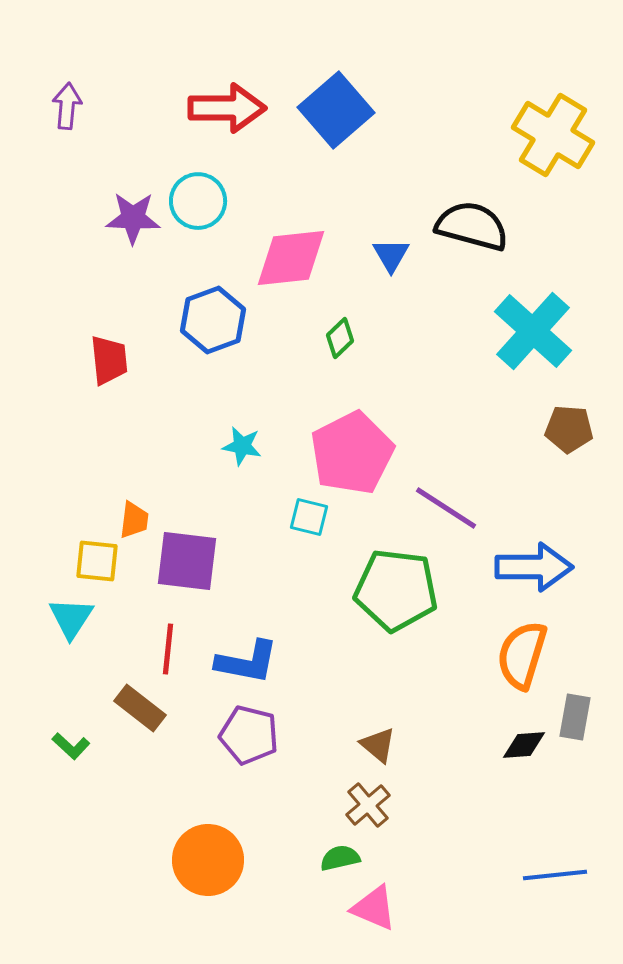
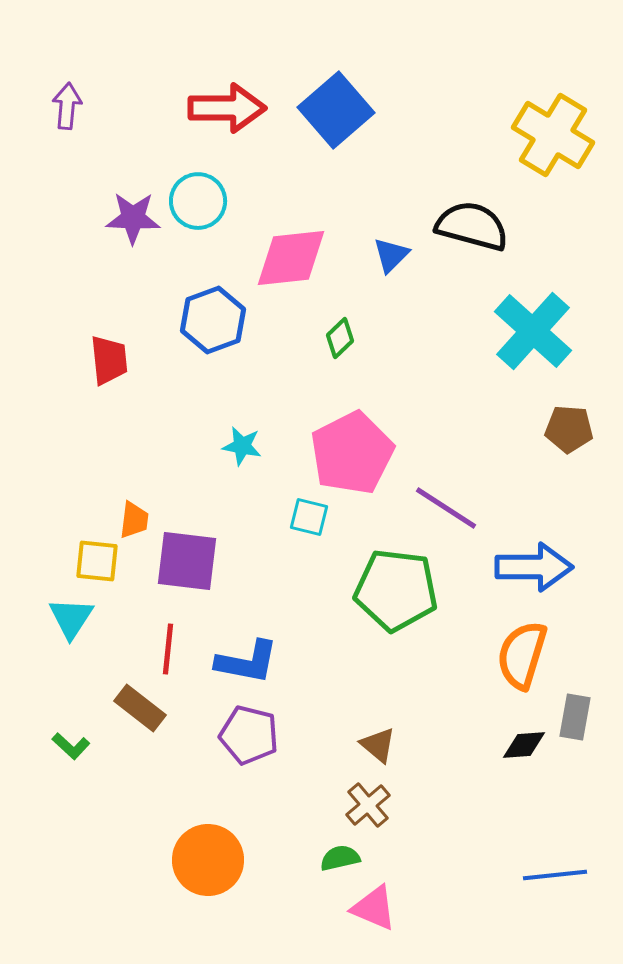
blue triangle: rotated 15 degrees clockwise
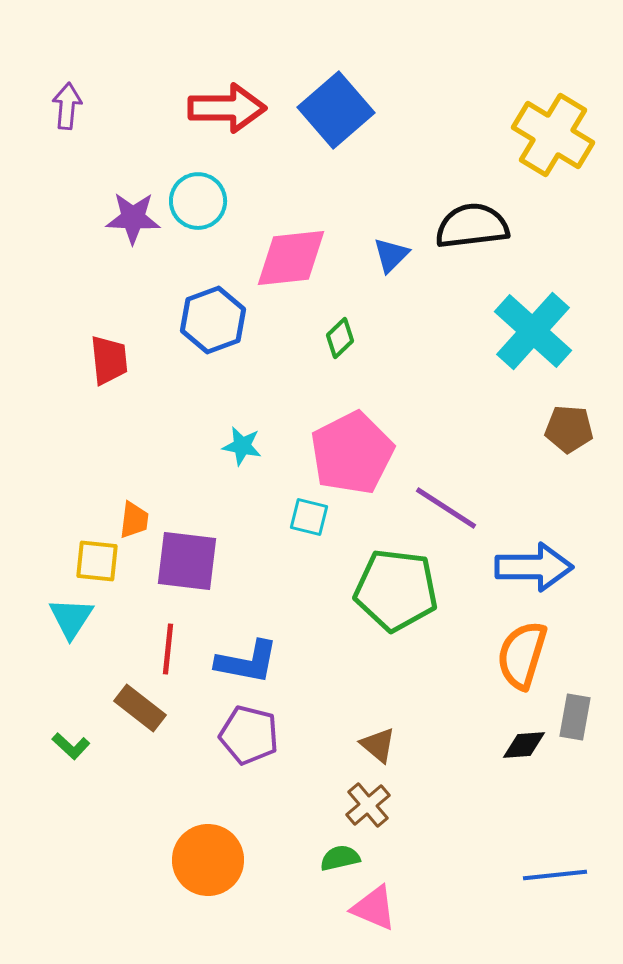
black semicircle: rotated 22 degrees counterclockwise
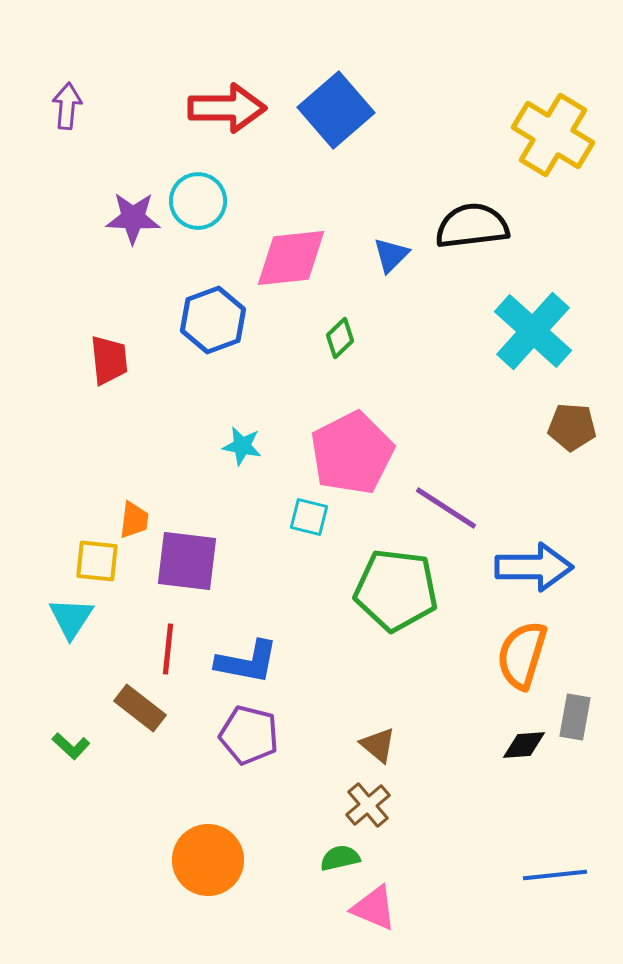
brown pentagon: moved 3 px right, 2 px up
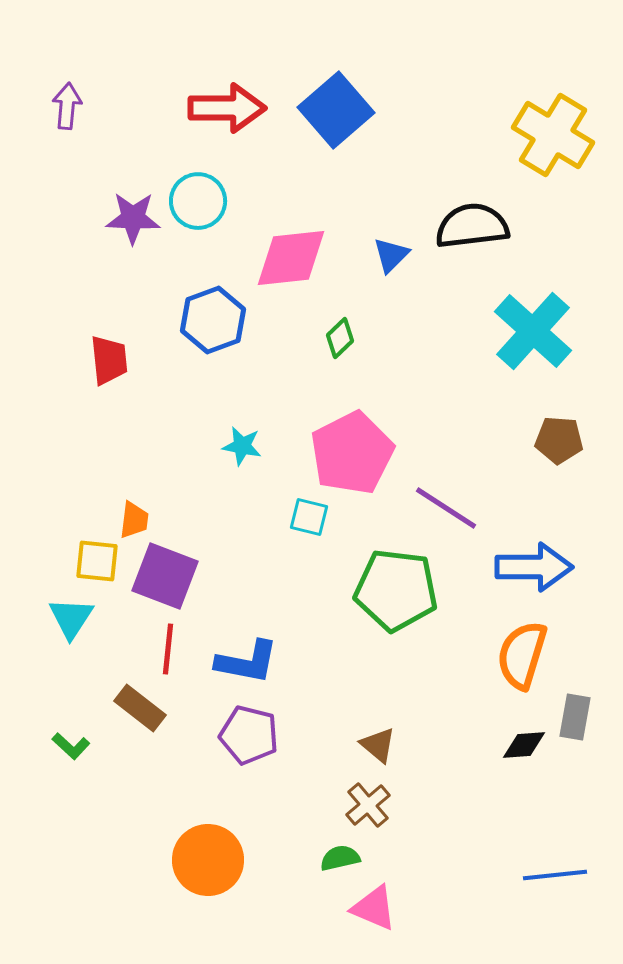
brown pentagon: moved 13 px left, 13 px down
purple square: moved 22 px left, 15 px down; rotated 14 degrees clockwise
